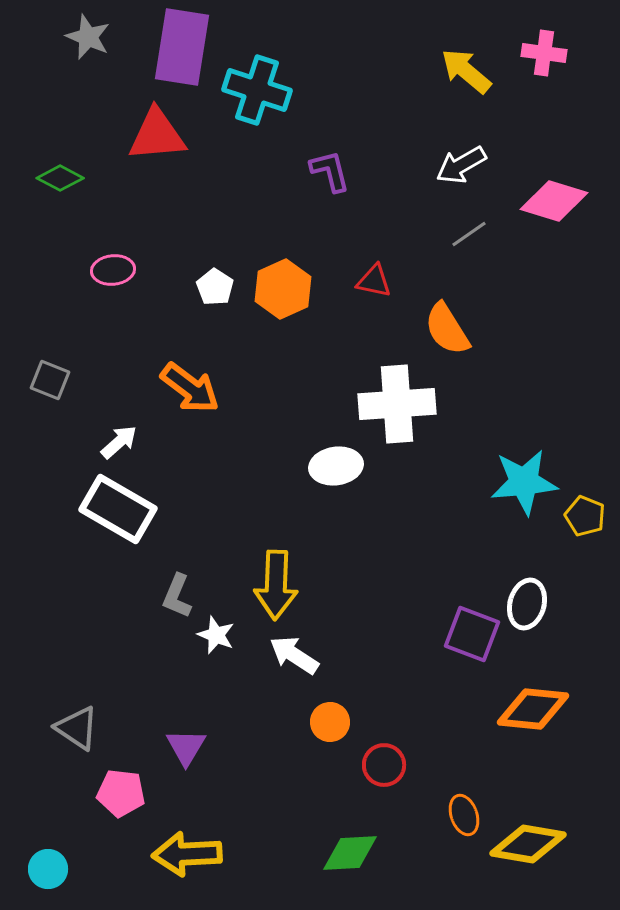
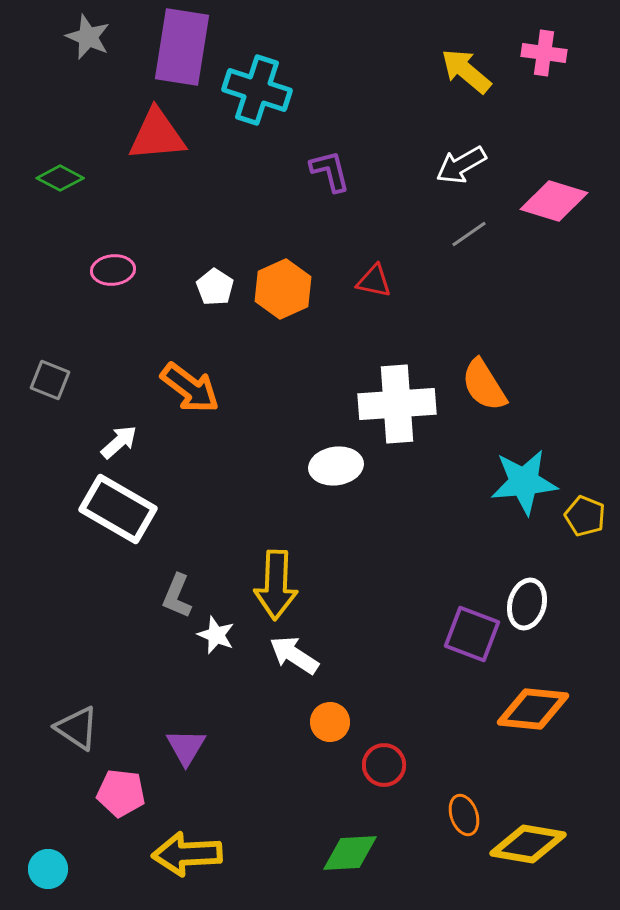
orange semicircle at (447, 329): moved 37 px right, 56 px down
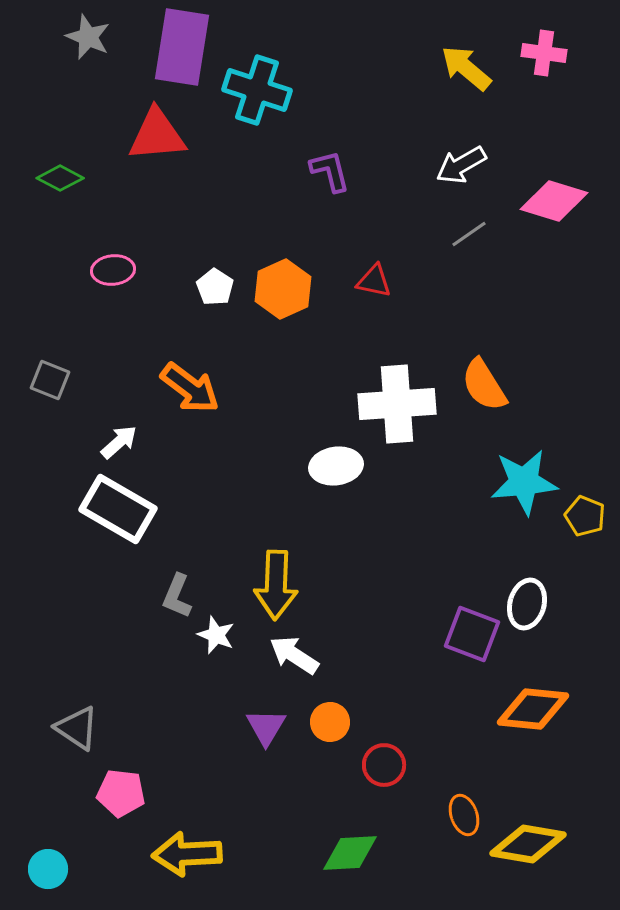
yellow arrow at (466, 71): moved 3 px up
purple triangle at (186, 747): moved 80 px right, 20 px up
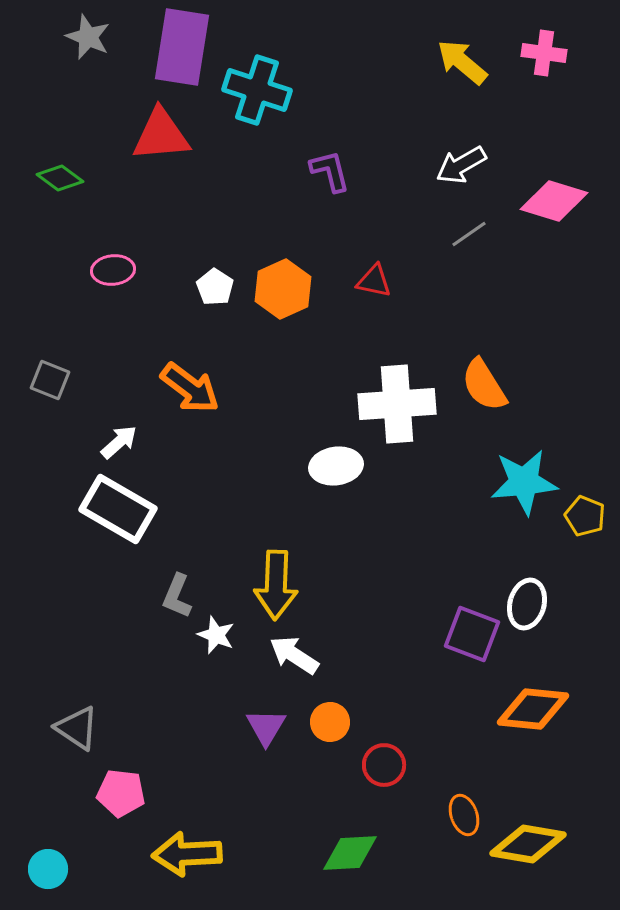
yellow arrow at (466, 68): moved 4 px left, 6 px up
red triangle at (157, 135): moved 4 px right
green diamond at (60, 178): rotated 9 degrees clockwise
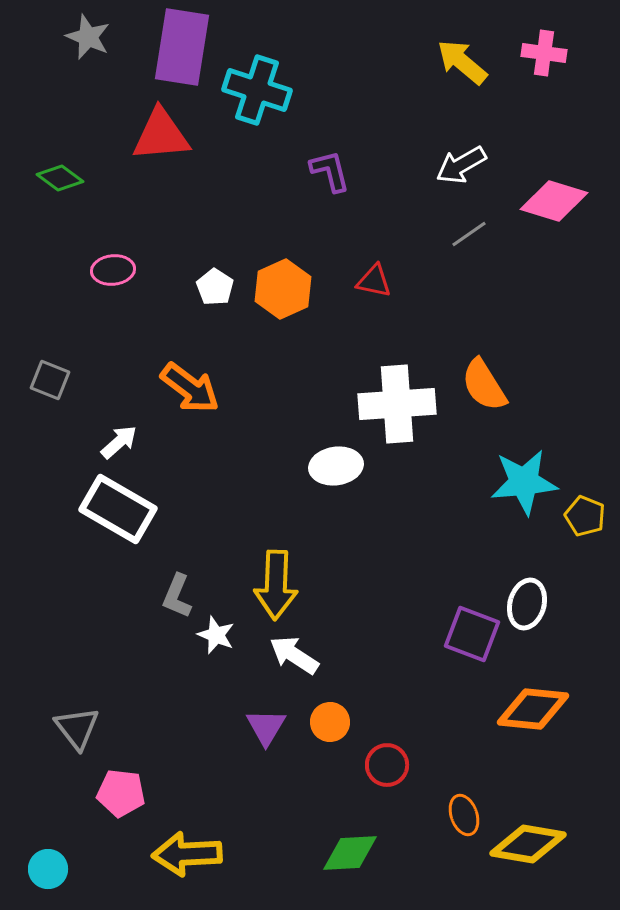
gray triangle at (77, 728): rotated 18 degrees clockwise
red circle at (384, 765): moved 3 px right
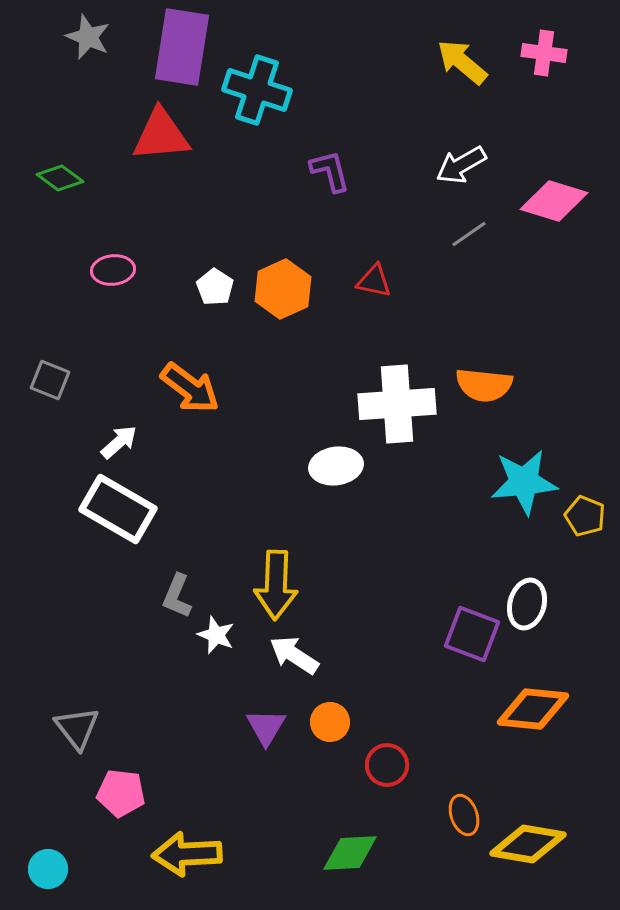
orange semicircle at (484, 385): rotated 52 degrees counterclockwise
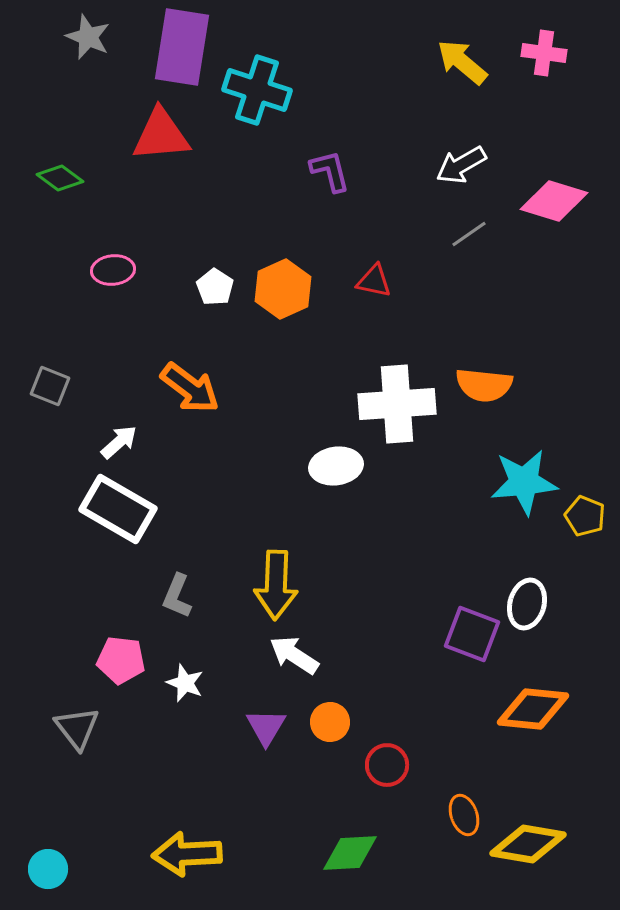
gray square at (50, 380): moved 6 px down
white star at (216, 635): moved 31 px left, 48 px down
pink pentagon at (121, 793): moved 133 px up
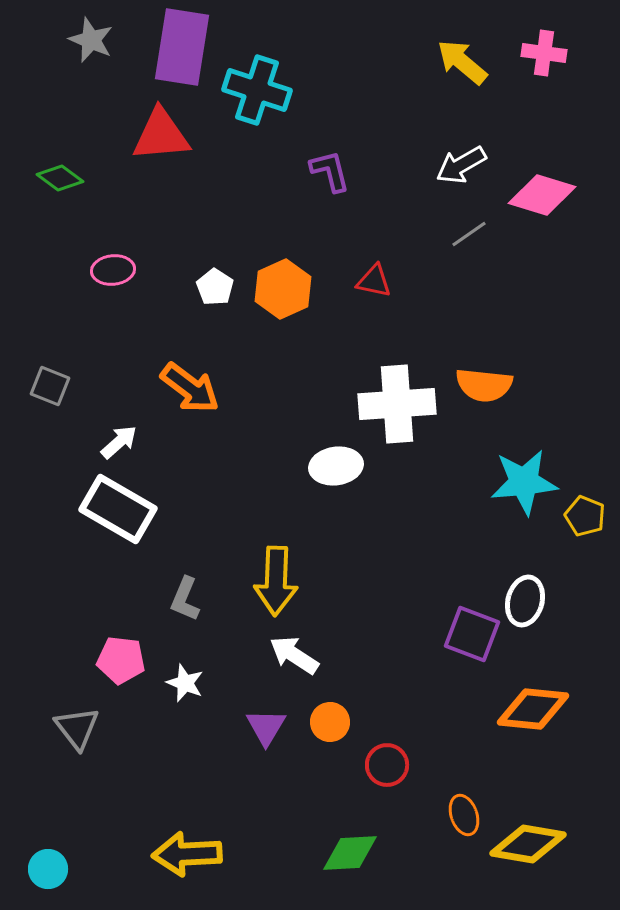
gray star at (88, 37): moved 3 px right, 3 px down
pink diamond at (554, 201): moved 12 px left, 6 px up
yellow arrow at (276, 585): moved 4 px up
gray L-shape at (177, 596): moved 8 px right, 3 px down
white ellipse at (527, 604): moved 2 px left, 3 px up
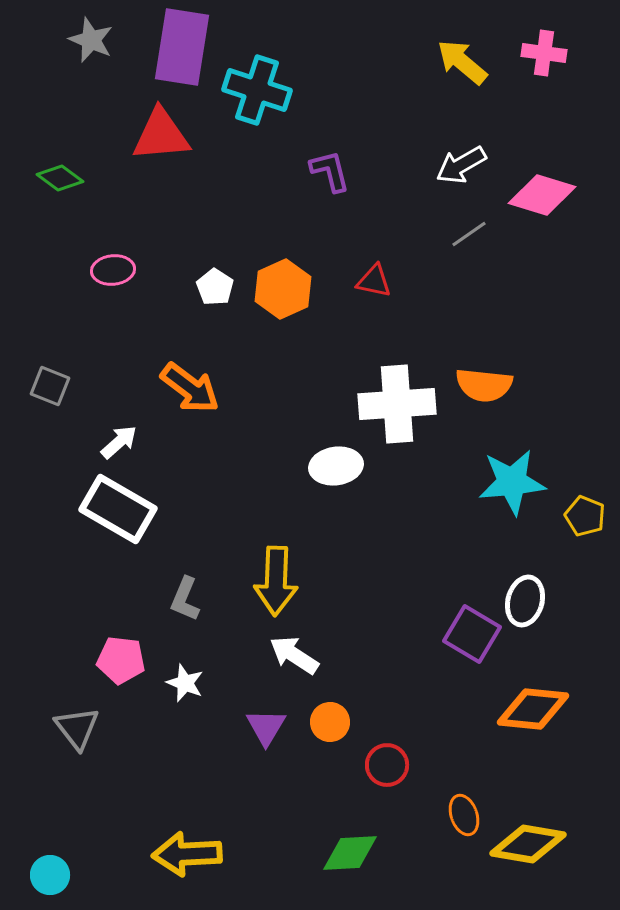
cyan star at (524, 482): moved 12 px left
purple square at (472, 634): rotated 10 degrees clockwise
cyan circle at (48, 869): moved 2 px right, 6 px down
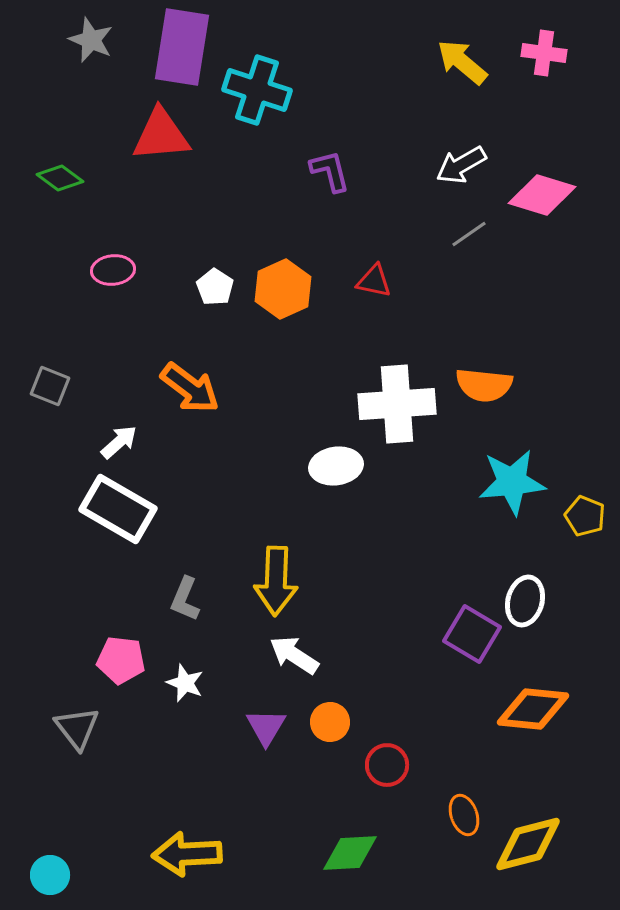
yellow diamond at (528, 844): rotated 24 degrees counterclockwise
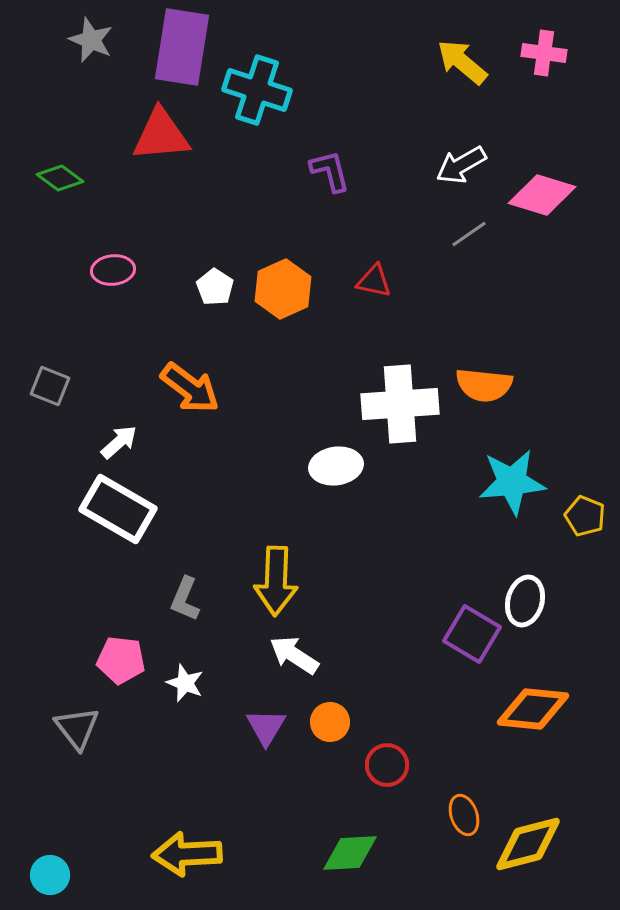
white cross at (397, 404): moved 3 px right
